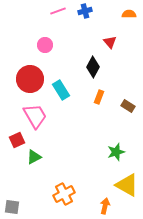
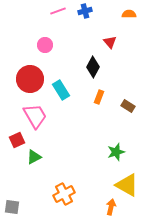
orange arrow: moved 6 px right, 1 px down
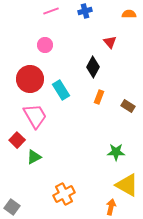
pink line: moved 7 px left
red square: rotated 21 degrees counterclockwise
green star: rotated 18 degrees clockwise
gray square: rotated 28 degrees clockwise
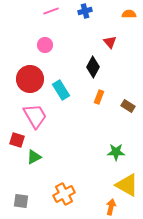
red square: rotated 28 degrees counterclockwise
gray square: moved 9 px right, 6 px up; rotated 28 degrees counterclockwise
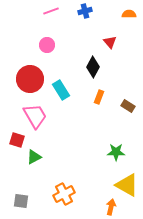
pink circle: moved 2 px right
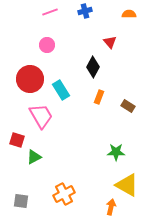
pink line: moved 1 px left, 1 px down
pink trapezoid: moved 6 px right
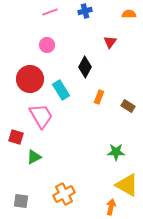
red triangle: rotated 16 degrees clockwise
black diamond: moved 8 px left
red square: moved 1 px left, 3 px up
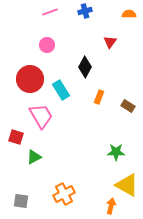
orange arrow: moved 1 px up
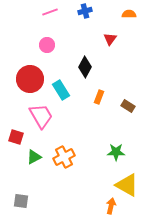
red triangle: moved 3 px up
orange cross: moved 37 px up
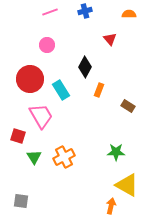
red triangle: rotated 16 degrees counterclockwise
orange rectangle: moved 7 px up
red square: moved 2 px right, 1 px up
green triangle: rotated 35 degrees counterclockwise
